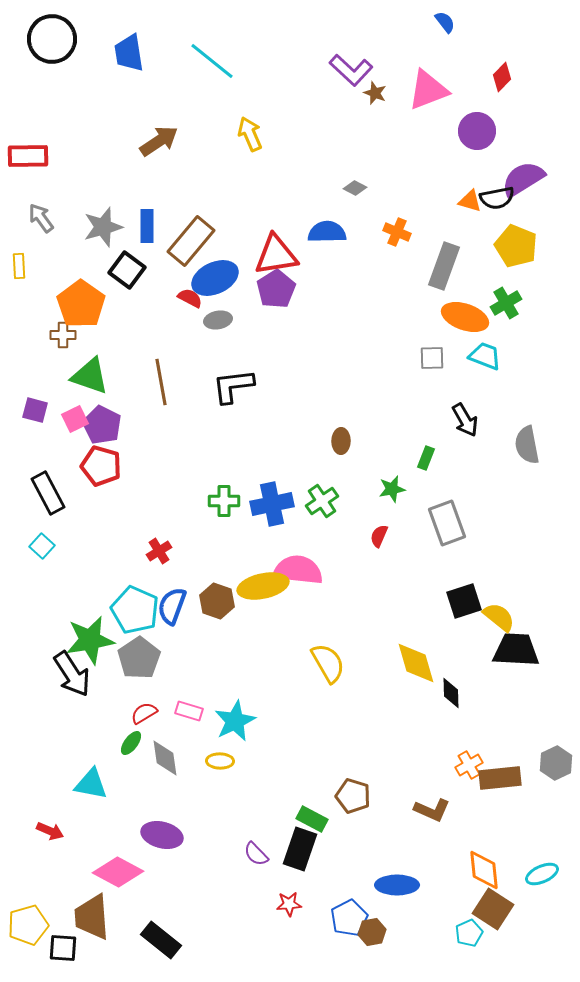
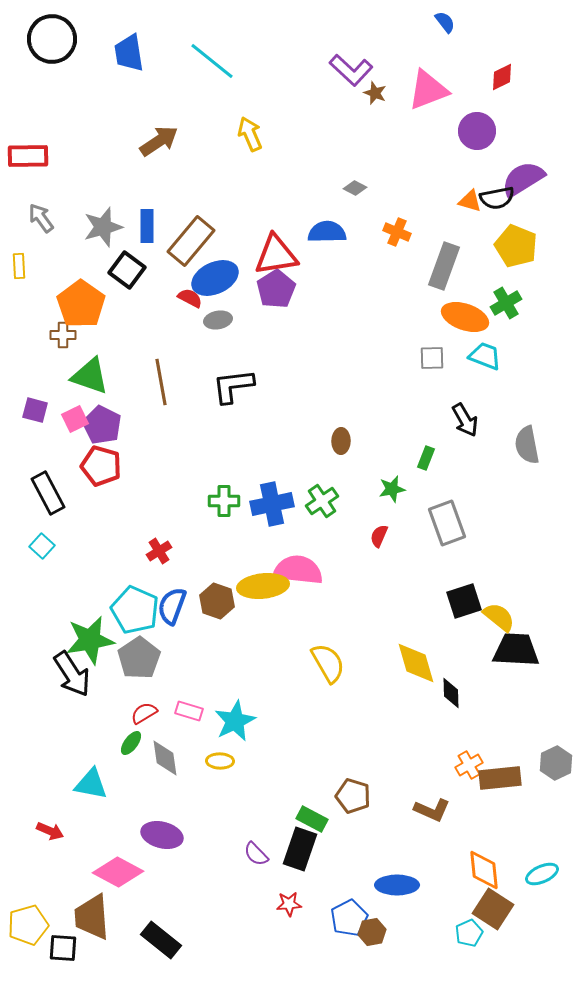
red diamond at (502, 77): rotated 20 degrees clockwise
yellow ellipse at (263, 586): rotated 6 degrees clockwise
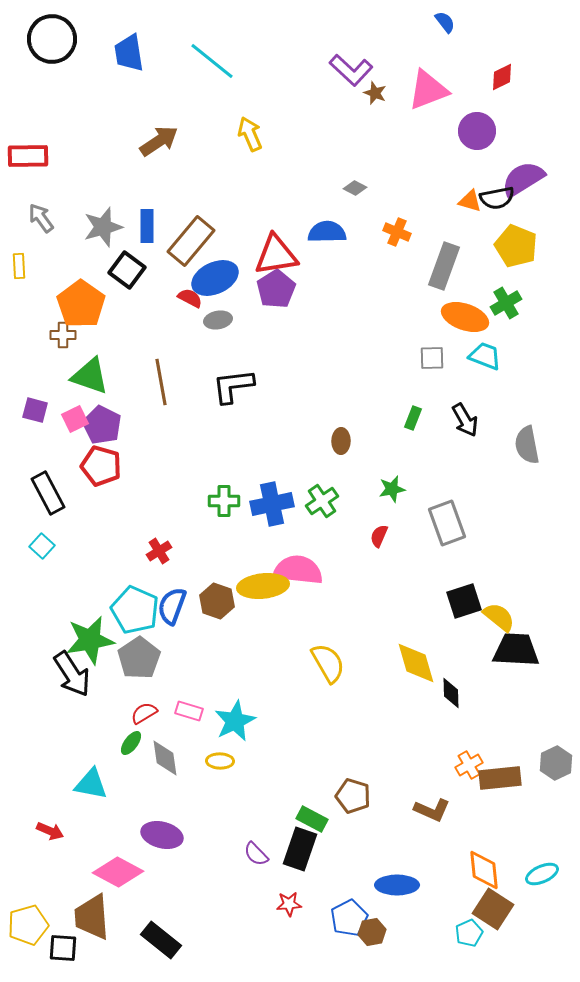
green rectangle at (426, 458): moved 13 px left, 40 px up
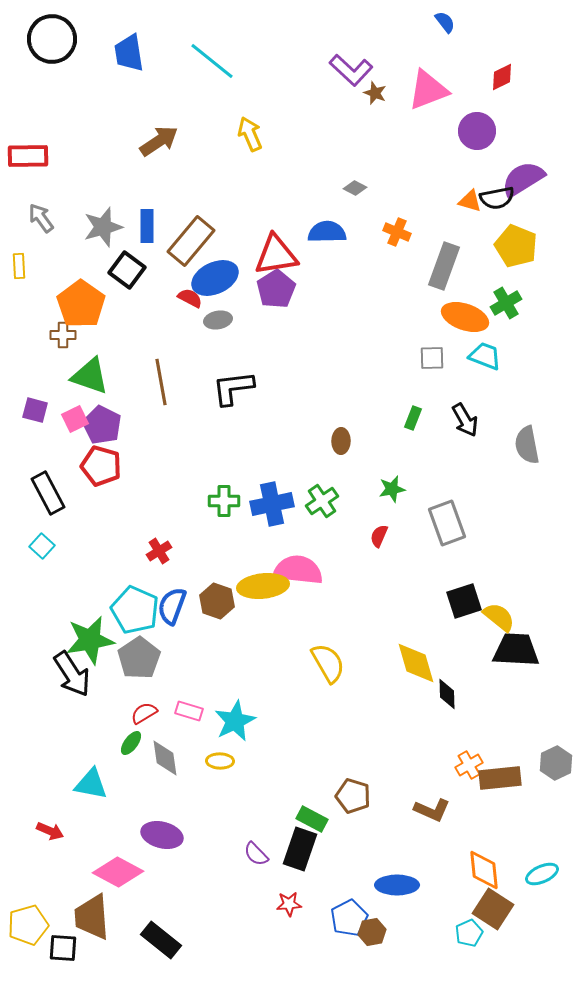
black L-shape at (233, 386): moved 2 px down
black diamond at (451, 693): moved 4 px left, 1 px down
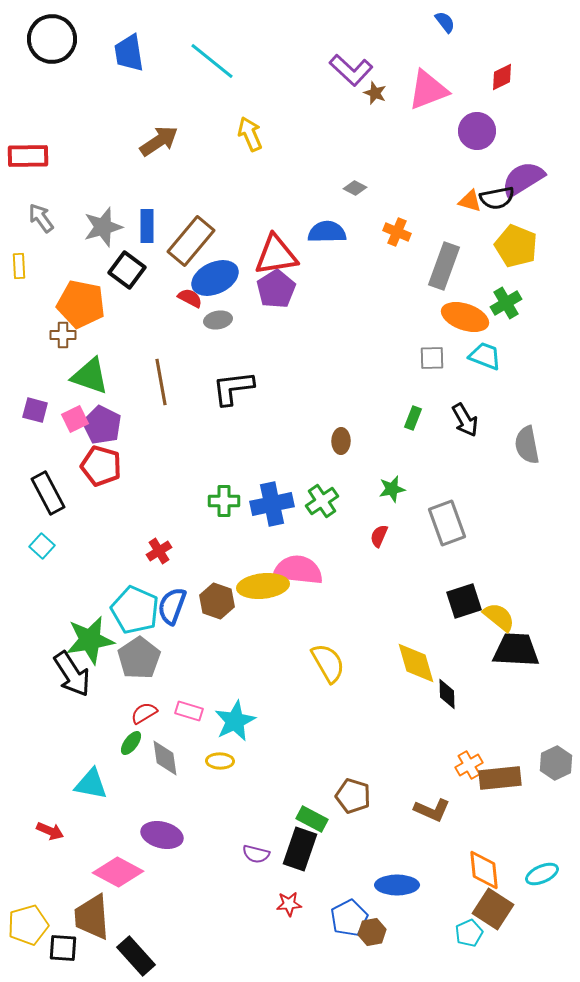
orange pentagon at (81, 304): rotated 24 degrees counterclockwise
purple semicircle at (256, 854): rotated 32 degrees counterclockwise
black rectangle at (161, 940): moved 25 px left, 16 px down; rotated 9 degrees clockwise
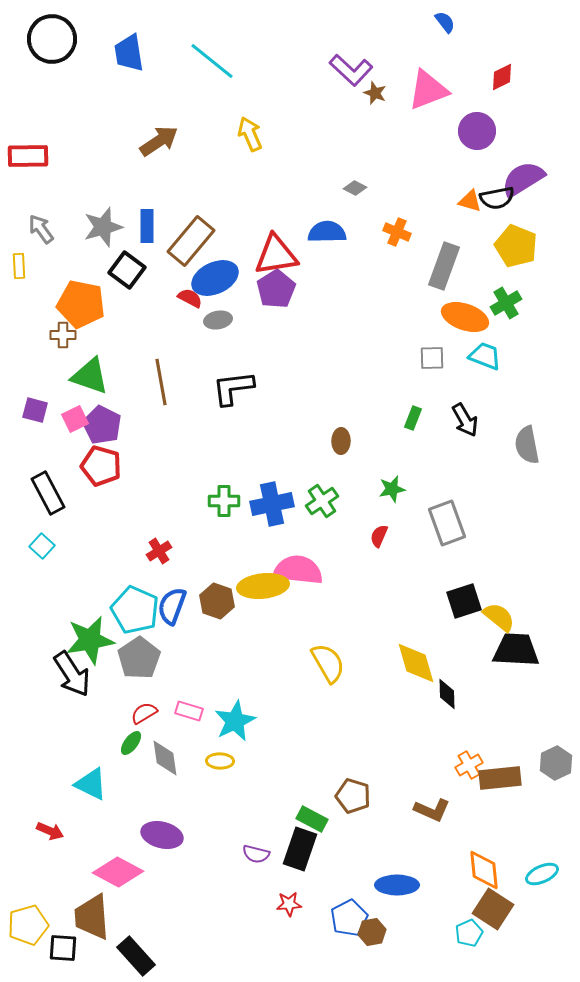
gray arrow at (41, 218): moved 11 px down
cyan triangle at (91, 784): rotated 15 degrees clockwise
